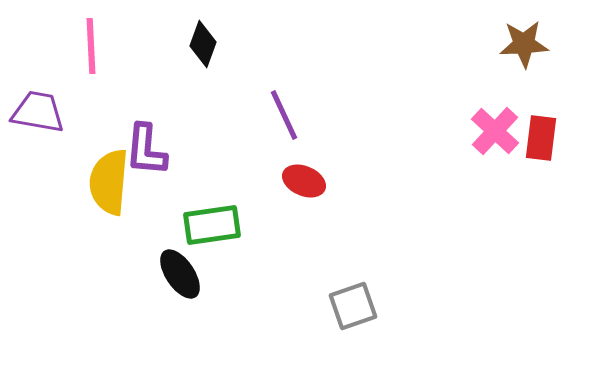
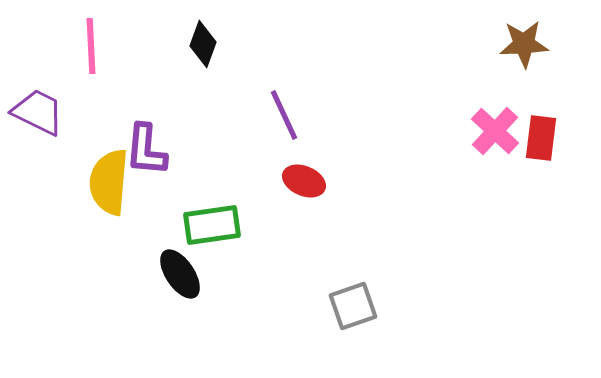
purple trapezoid: rotated 16 degrees clockwise
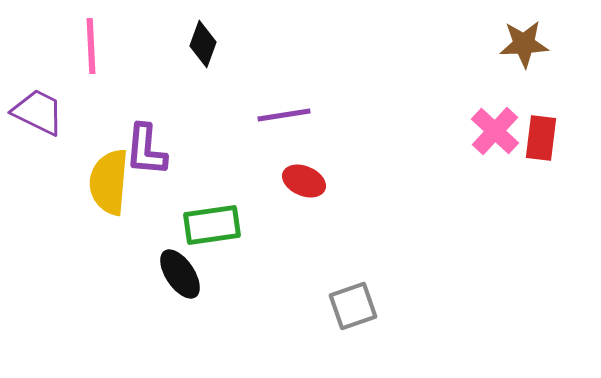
purple line: rotated 74 degrees counterclockwise
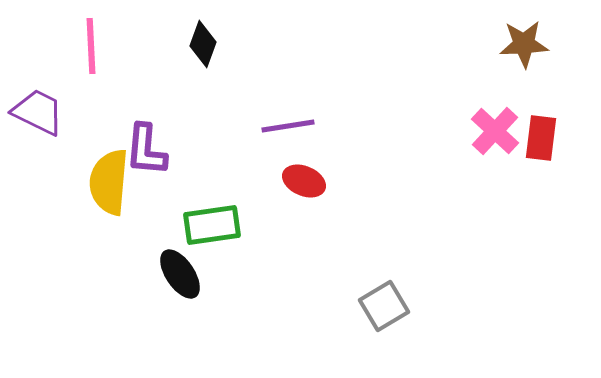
purple line: moved 4 px right, 11 px down
gray square: moved 31 px right; rotated 12 degrees counterclockwise
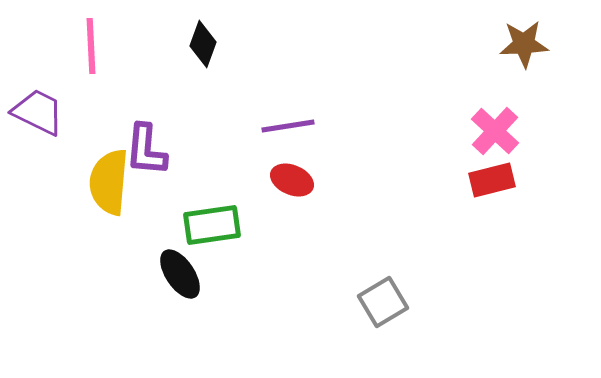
red rectangle: moved 49 px left, 42 px down; rotated 69 degrees clockwise
red ellipse: moved 12 px left, 1 px up
gray square: moved 1 px left, 4 px up
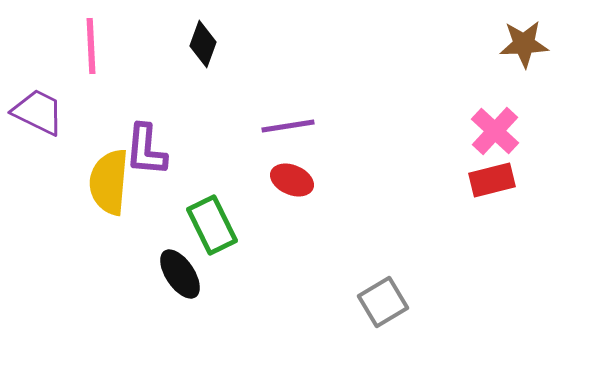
green rectangle: rotated 72 degrees clockwise
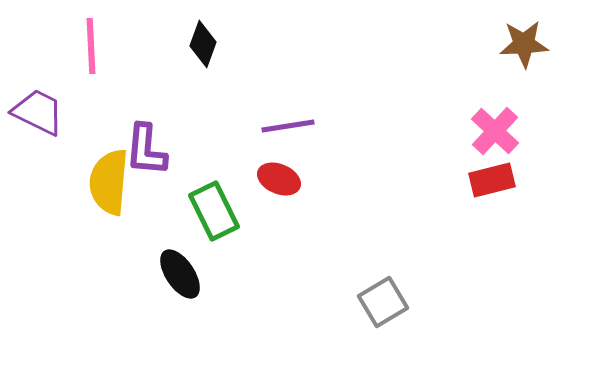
red ellipse: moved 13 px left, 1 px up
green rectangle: moved 2 px right, 14 px up
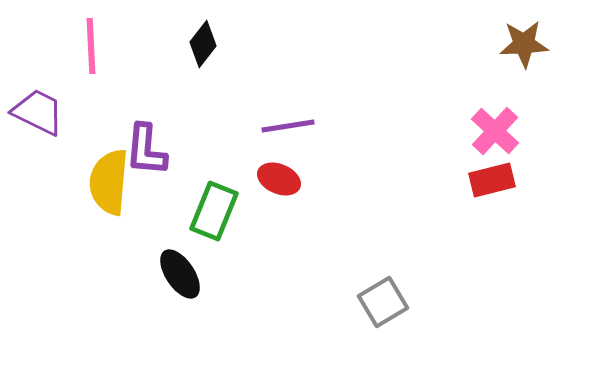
black diamond: rotated 18 degrees clockwise
green rectangle: rotated 48 degrees clockwise
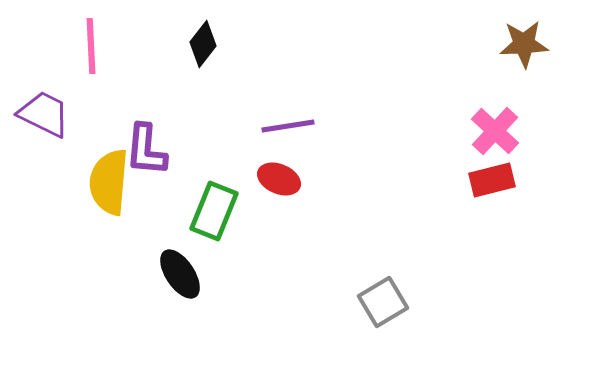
purple trapezoid: moved 6 px right, 2 px down
